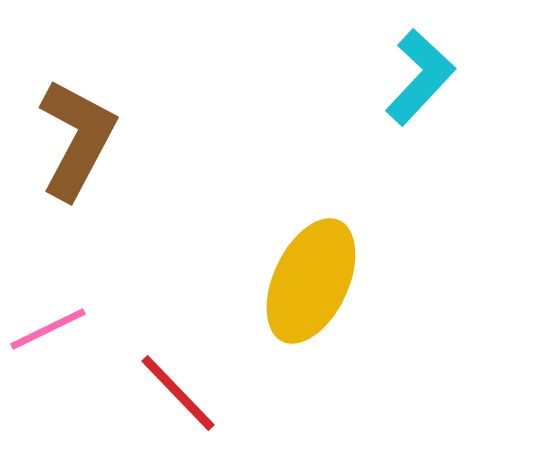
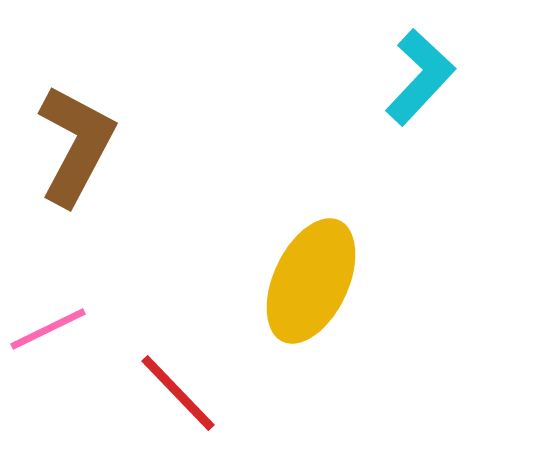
brown L-shape: moved 1 px left, 6 px down
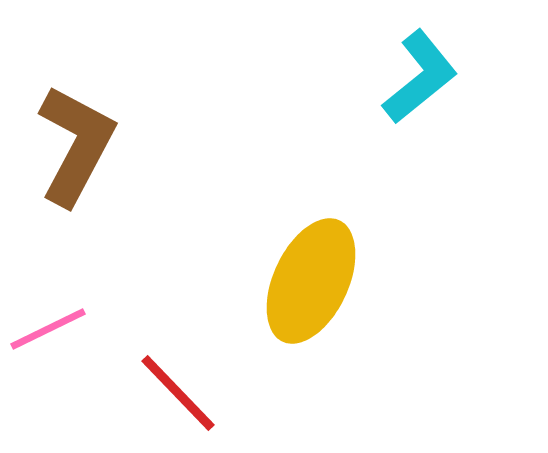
cyan L-shape: rotated 8 degrees clockwise
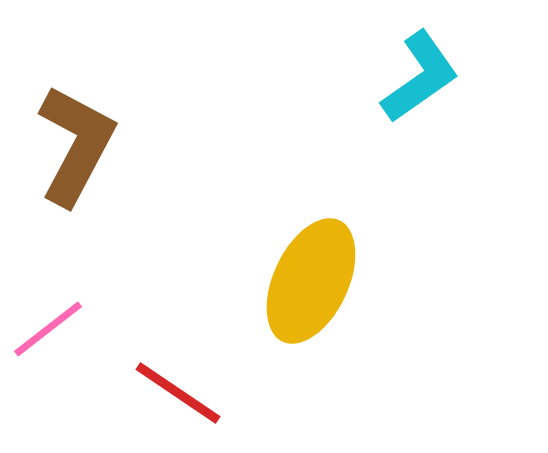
cyan L-shape: rotated 4 degrees clockwise
pink line: rotated 12 degrees counterclockwise
red line: rotated 12 degrees counterclockwise
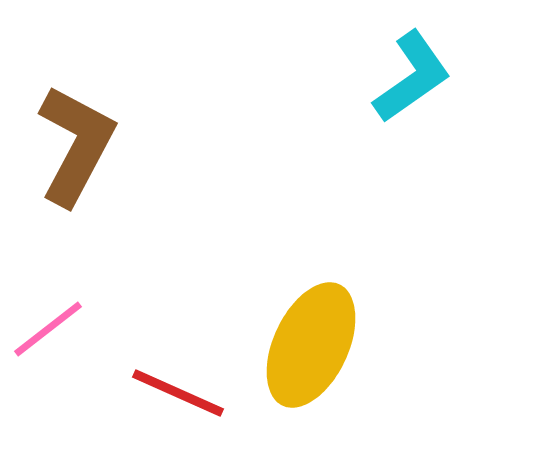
cyan L-shape: moved 8 px left
yellow ellipse: moved 64 px down
red line: rotated 10 degrees counterclockwise
